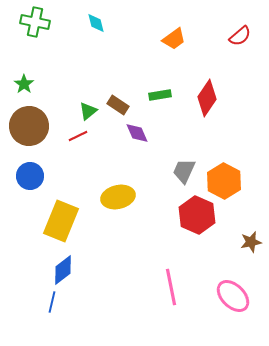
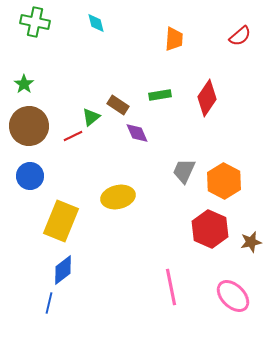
orange trapezoid: rotated 50 degrees counterclockwise
green triangle: moved 3 px right, 6 px down
red line: moved 5 px left
red hexagon: moved 13 px right, 14 px down
blue line: moved 3 px left, 1 px down
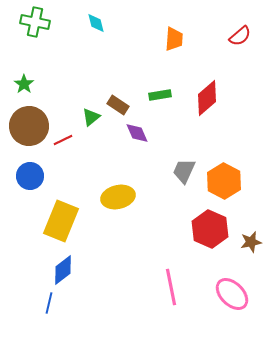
red diamond: rotated 15 degrees clockwise
red line: moved 10 px left, 4 px down
pink ellipse: moved 1 px left, 2 px up
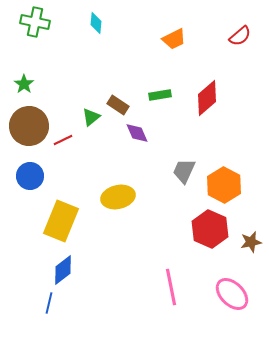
cyan diamond: rotated 20 degrees clockwise
orange trapezoid: rotated 60 degrees clockwise
orange hexagon: moved 4 px down
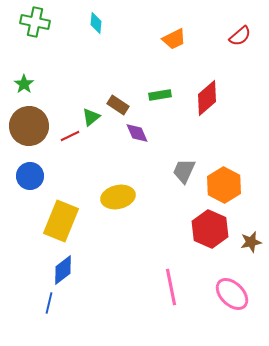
red line: moved 7 px right, 4 px up
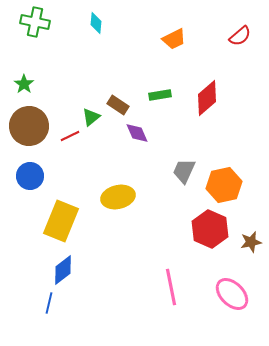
orange hexagon: rotated 20 degrees clockwise
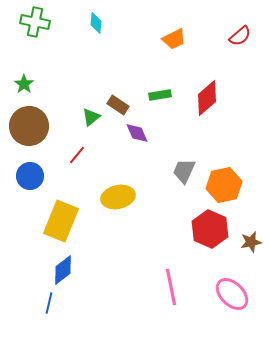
red line: moved 7 px right, 19 px down; rotated 24 degrees counterclockwise
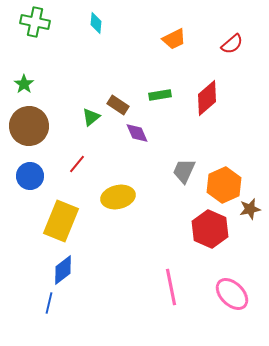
red semicircle: moved 8 px left, 8 px down
red line: moved 9 px down
orange hexagon: rotated 12 degrees counterclockwise
brown star: moved 1 px left, 33 px up
